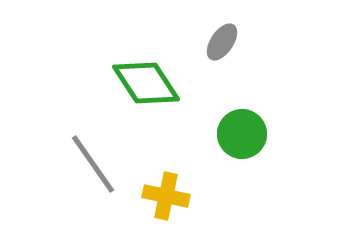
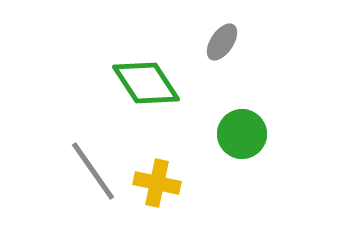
gray line: moved 7 px down
yellow cross: moved 9 px left, 13 px up
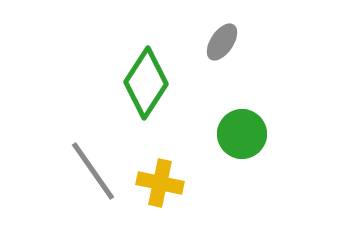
green diamond: rotated 66 degrees clockwise
yellow cross: moved 3 px right
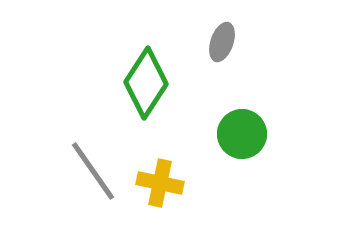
gray ellipse: rotated 15 degrees counterclockwise
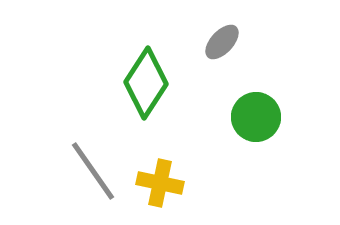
gray ellipse: rotated 24 degrees clockwise
green circle: moved 14 px right, 17 px up
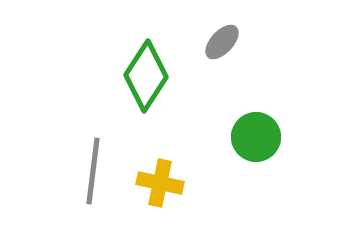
green diamond: moved 7 px up
green circle: moved 20 px down
gray line: rotated 42 degrees clockwise
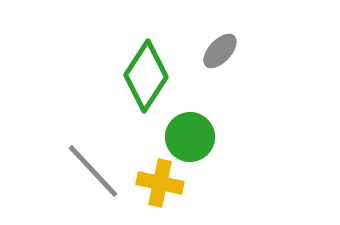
gray ellipse: moved 2 px left, 9 px down
green circle: moved 66 px left
gray line: rotated 50 degrees counterclockwise
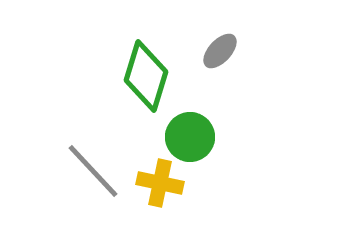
green diamond: rotated 16 degrees counterclockwise
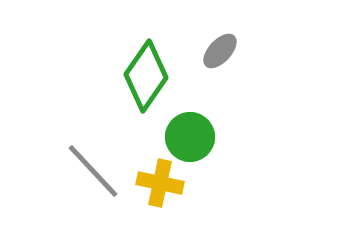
green diamond: rotated 18 degrees clockwise
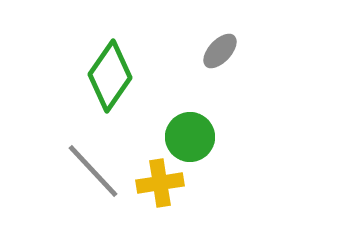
green diamond: moved 36 px left
yellow cross: rotated 21 degrees counterclockwise
